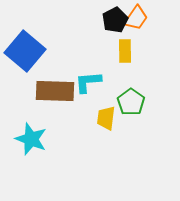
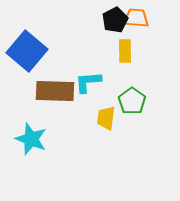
orange trapezoid: rotated 120 degrees counterclockwise
blue square: moved 2 px right
green pentagon: moved 1 px right, 1 px up
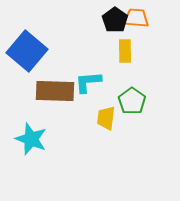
black pentagon: rotated 10 degrees counterclockwise
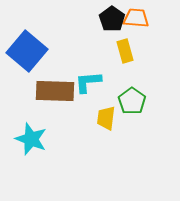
black pentagon: moved 3 px left, 1 px up
yellow rectangle: rotated 15 degrees counterclockwise
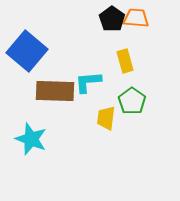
yellow rectangle: moved 10 px down
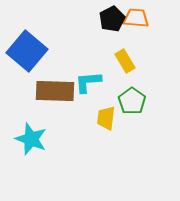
black pentagon: rotated 10 degrees clockwise
yellow rectangle: rotated 15 degrees counterclockwise
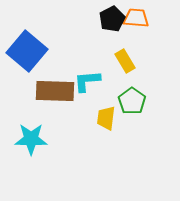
cyan L-shape: moved 1 px left, 1 px up
cyan star: rotated 20 degrees counterclockwise
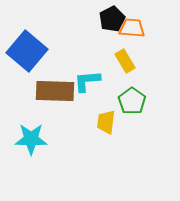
orange trapezoid: moved 4 px left, 10 px down
yellow trapezoid: moved 4 px down
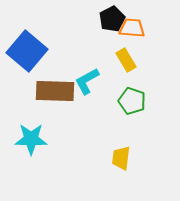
yellow rectangle: moved 1 px right, 1 px up
cyan L-shape: rotated 24 degrees counterclockwise
green pentagon: rotated 16 degrees counterclockwise
yellow trapezoid: moved 15 px right, 36 px down
